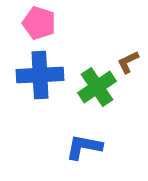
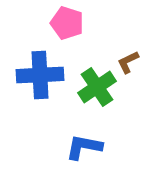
pink pentagon: moved 28 px right
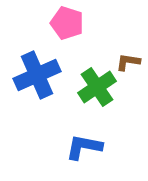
brown L-shape: rotated 35 degrees clockwise
blue cross: moved 3 px left; rotated 21 degrees counterclockwise
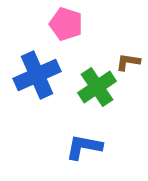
pink pentagon: moved 1 px left, 1 px down
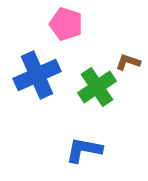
brown L-shape: rotated 10 degrees clockwise
blue L-shape: moved 3 px down
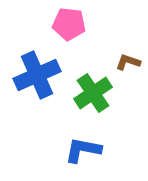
pink pentagon: moved 3 px right; rotated 12 degrees counterclockwise
green cross: moved 4 px left, 6 px down
blue L-shape: moved 1 px left
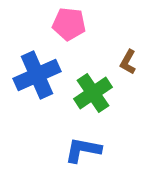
brown L-shape: rotated 80 degrees counterclockwise
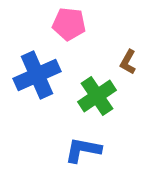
green cross: moved 4 px right, 3 px down
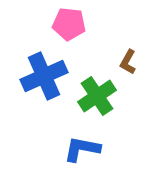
blue cross: moved 7 px right, 1 px down
blue L-shape: moved 1 px left, 1 px up
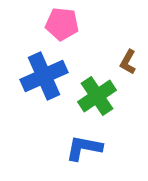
pink pentagon: moved 7 px left
blue L-shape: moved 2 px right, 1 px up
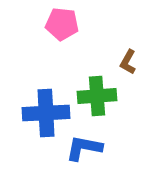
blue cross: moved 2 px right, 37 px down; rotated 21 degrees clockwise
green cross: rotated 30 degrees clockwise
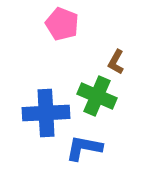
pink pentagon: rotated 16 degrees clockwise
brown L-shape: moved 12 px left
green cross: rotated 27 degrees clockwise
